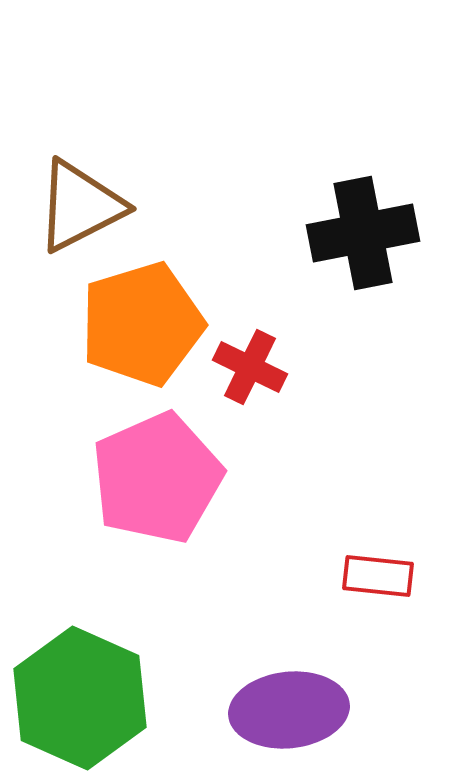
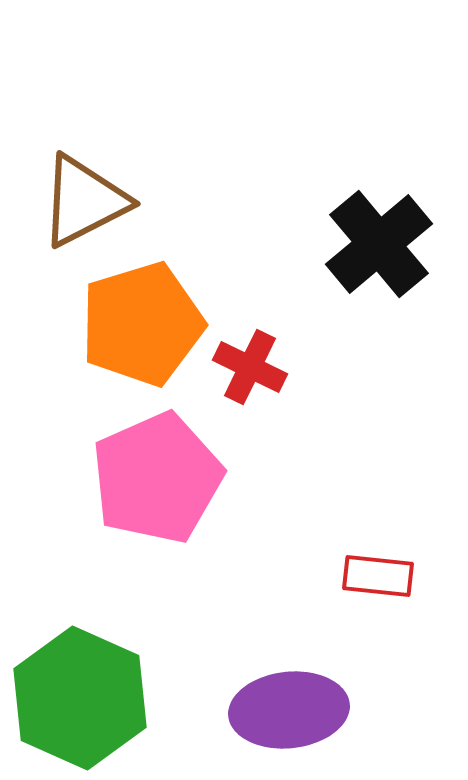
brown triangle: moved 4 px right, 5 px up
black cross: moved 16 px right, 11 px down; rotated 29 degrees counterclockwise
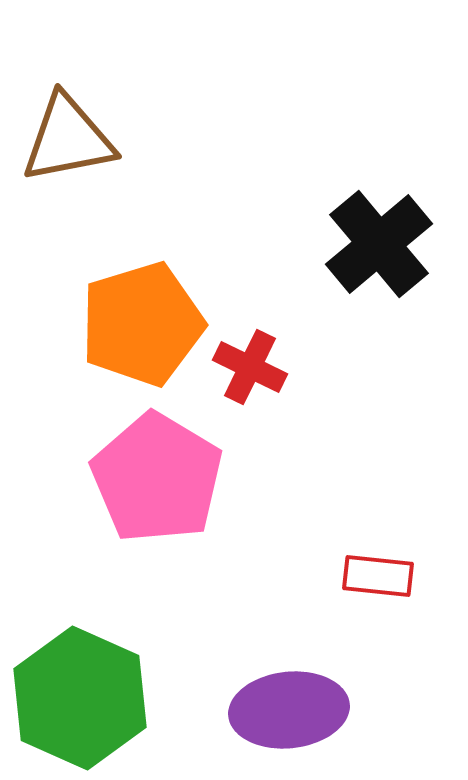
brown triangle: moved 16 px left, 62 px up; rotated 16 degrees clockwise
pink pentagon: rotated 17 degrees counterclockwise
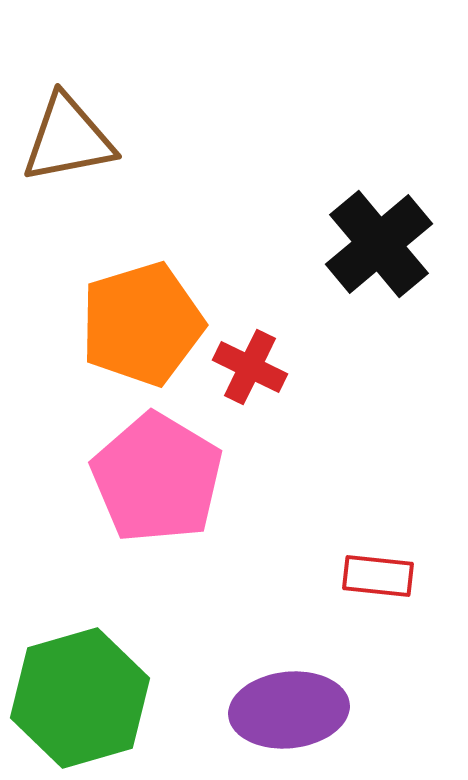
green hexagon: rotated 20 degrees clockwise
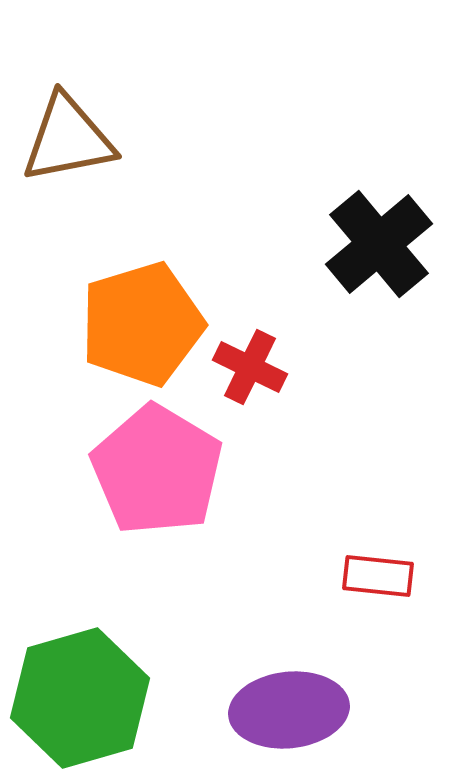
pink pentagon: moved 8 px up
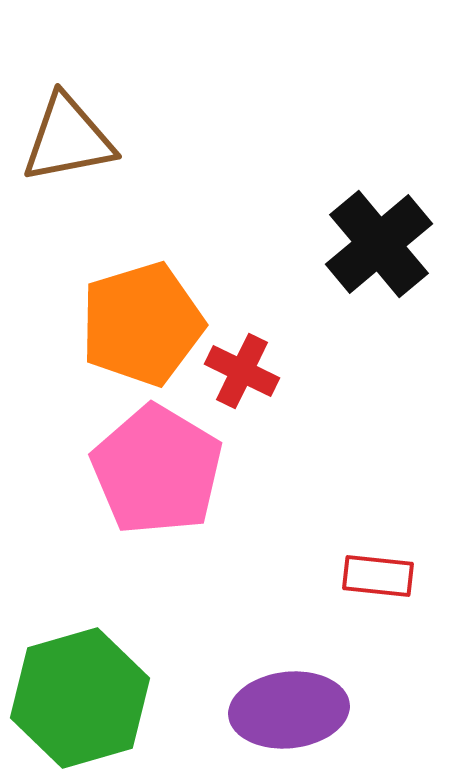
red cross: moved 8 px left, 4 px down
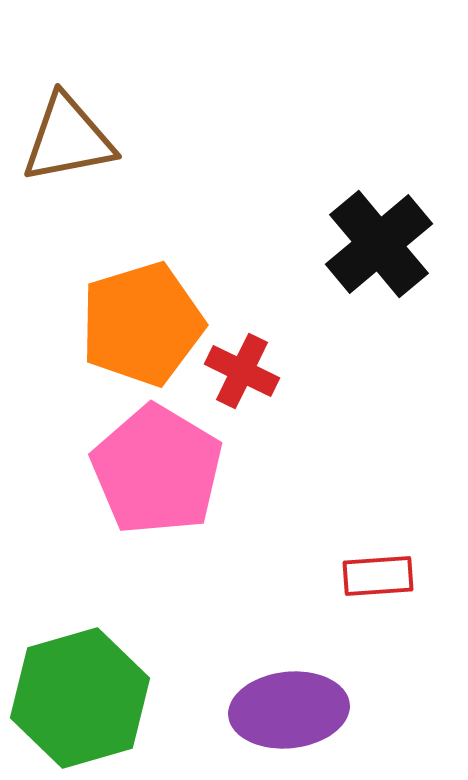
red rectangle: rotated 10 degrees counterclockwise
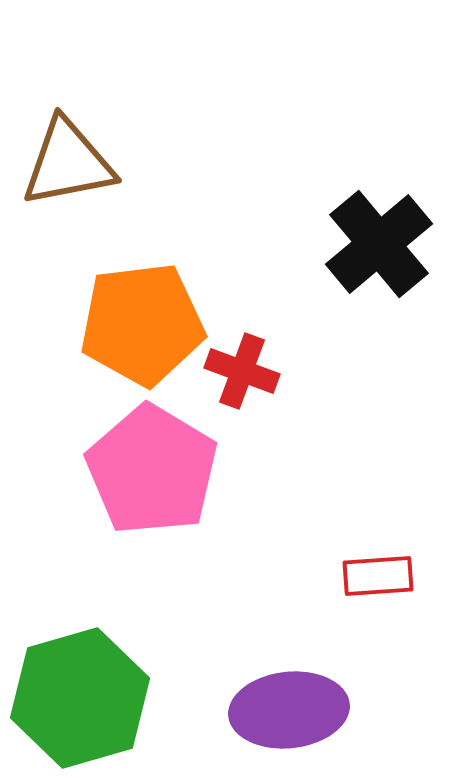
brown triangle: moved 24 px down
orange pentagon: rotated 10 degrees clockwise
red cross: rotated 6 degrees counterclockwise
pink pentagon: moved 5 px left
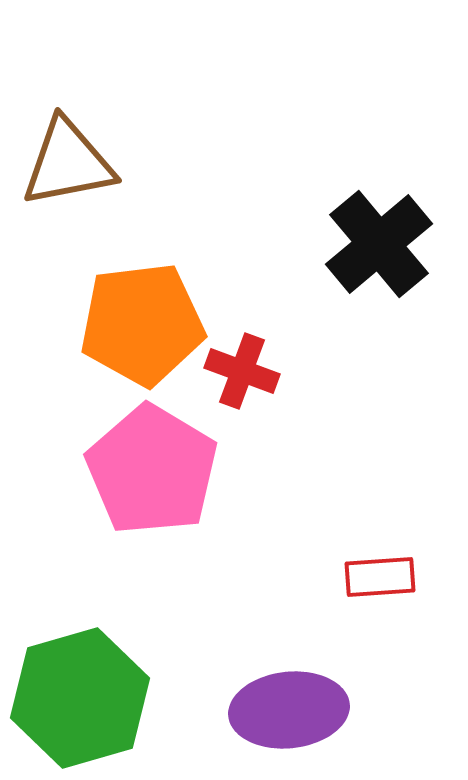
red rectangle: moved 2 px right, 1 px down
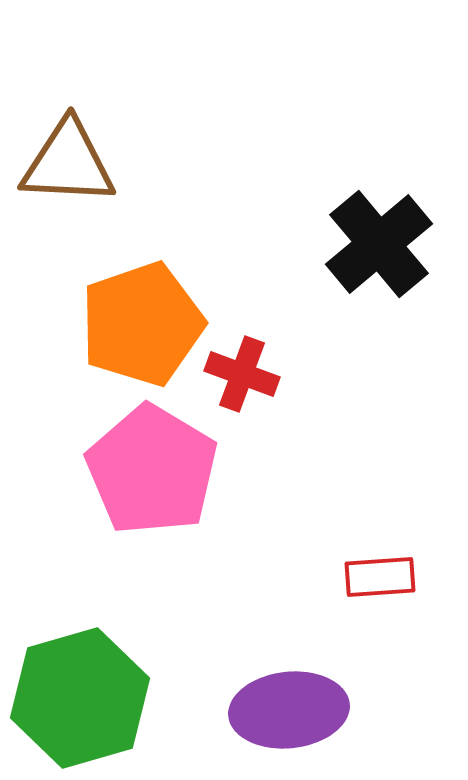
brown triangle: rotated 14 degrees clockwise
orange pentagon: rotated 12 degrees counterclockwise
red cross: moved 3 px down
